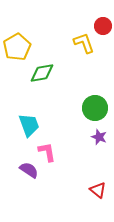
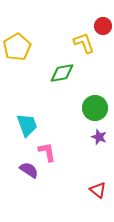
green diamond: moved 20 px right
cyan trapezoid: moved 2 px left
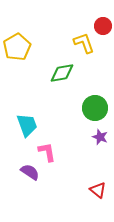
purple star: moved 1 px right
purple semicircle: moved 1 px right, 2 px down
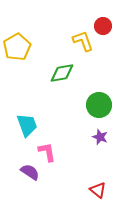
yellow L-shape: moved 1 px left, 2 px up
green circle: moved 4 px right, 3 px up
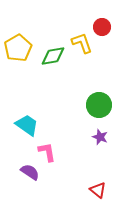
red circle: moved 1 px left, 1 px down
yellow L-shape: moved 1 px left, 2 px down
yellow pentagon: moved 1 px right, 1 px down
green diamond: moved 9 px left, 17 px up
cyan trapezoid: rotated 35 degrees counterclockwise
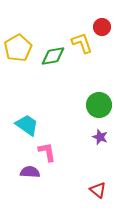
purple semicircle: rotated 30 degrees counterclockwise
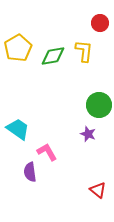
red circle: moved 2 px left, 4 px up
yellow L-shape: moved 2 px right, 8 px down; rotated 25 degrees clockwise
cyan trapezoid: moved 9 px left, 4 px down
purple star: moved 12 px left, 3 px up
pink L-shape: rotated 20 degrees counterclockwise
purple semicircle: rotated 102 degrees counterclockwise
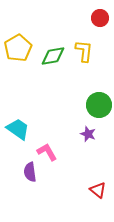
red circle: moved 5 px up
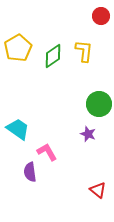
red circle: moved 1 px right, 2 px up
green diamond: rotated 25 degrees counterclockwise
green circle: moved 1 px up
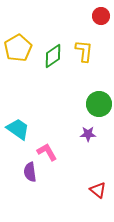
purple star: rotated 21 degrees counterclockwise
